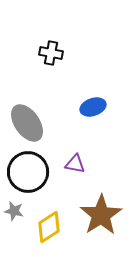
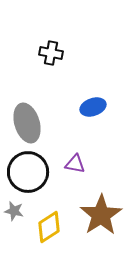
gray ellipse: rotated 18 degrees clockwise
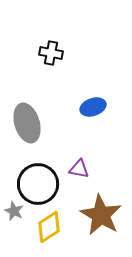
purple triangle: moved 4 px right, 5 px down
black circle: moved 10 px right, 12 px down
gray star: rotated 12 degrees clockwise
brown star: rotated 9 degrees counterclockwise
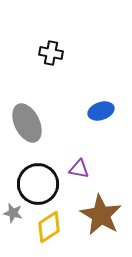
blue ellipse: moved 8 px right, 4 px down
gray ellipse: rotated 9 degrees counterclockwise
gray star: moved 1 px left, 2 px down; rotated 12 degrees counterclockwise
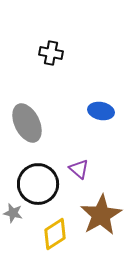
blue ellipse: rotated 30 degrees clockwise
purple triangle: rotated 30 degrees clockwise
brown star: rotated 12 degrees clockwise
yellow diamond: moved 6 px right, 7 px down
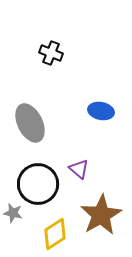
black cross: rotated 10 degrees clockwise
gray ellipse: moved 3 px right
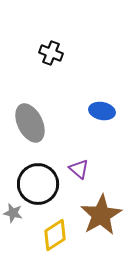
blue ellipse: moved 1 px right
yellow diamond: moved 1 px down
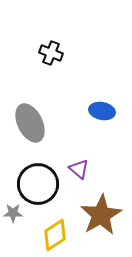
gray star: rotated 12 degrees counterclockwise
